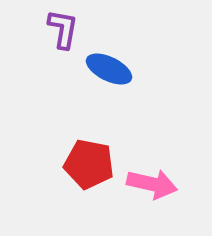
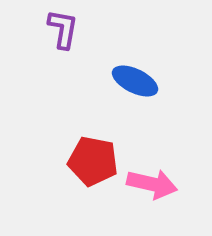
blue ellipse: moved 26 px right, 12 px down
red pentagon: moved 4 px right, 3 px up
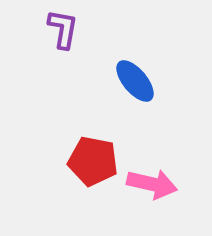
blue ellipse: rotated 24 degrees clockwise
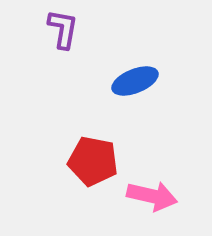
blue ellipse: rotated 72 degrees counterclockwise
pink arrow: moved 12 px down
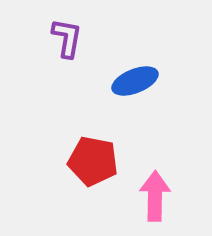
purple L-shape: moved 4 px right, 9 px down
pink arrow: moved 3 px right; rotated 102 degrees counterclockwise
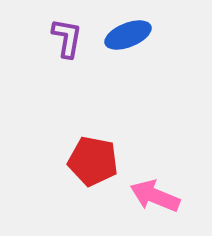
blue ellipse: moved 7 px left, 46 px up
pink arrow: rotated 69 degrees counterclockwise
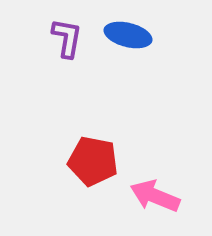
blue ellipse: rotated 36 degrees clockwise
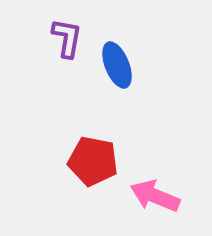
blue ellipse: moved 11 px left, 30 px down; rotated 54 degrees clockwise
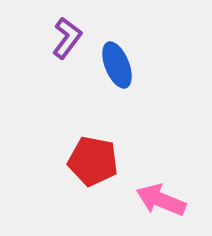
purple L-shape: rotated 27 degrees clockwise
pink arrow: moved 6 px right, 4 px down
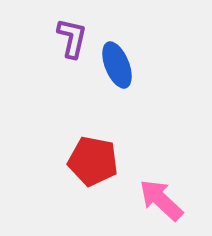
purple L-shape: moved 5 px right; rotated 24 degrees counterclockwise
pink arrow: rotated 21 degrees clockwise
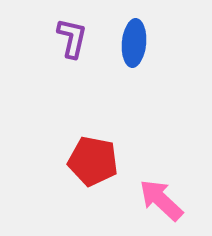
blue ellipse: moved 17 px right, 22 px up; rotated 27 degrees clockwise
